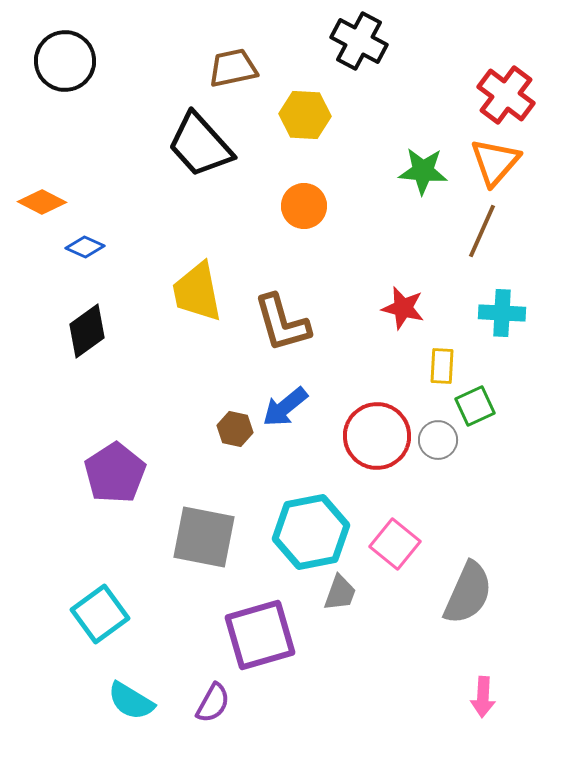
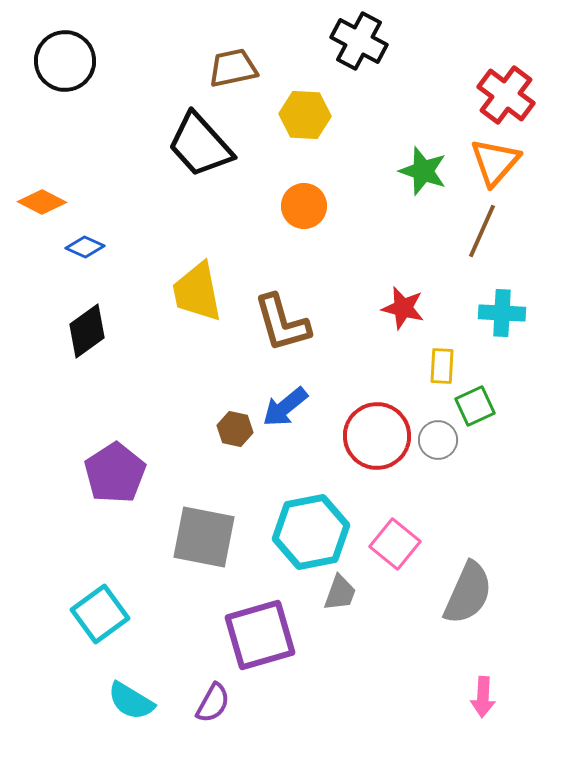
green star: rotated 15 degrees clockwise
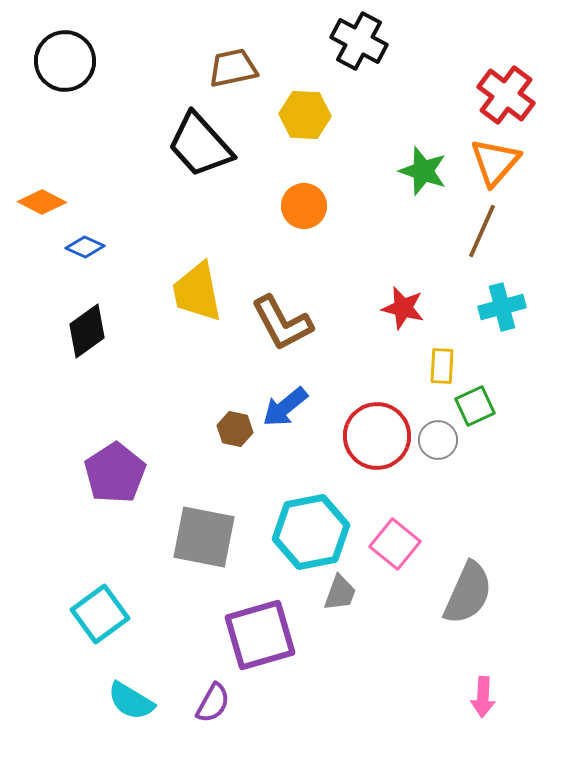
cyan cross: moved 6 px up; rotated 18 degrees counterclockwise
brown L-shape: rotated 12 degrees counterclockwise
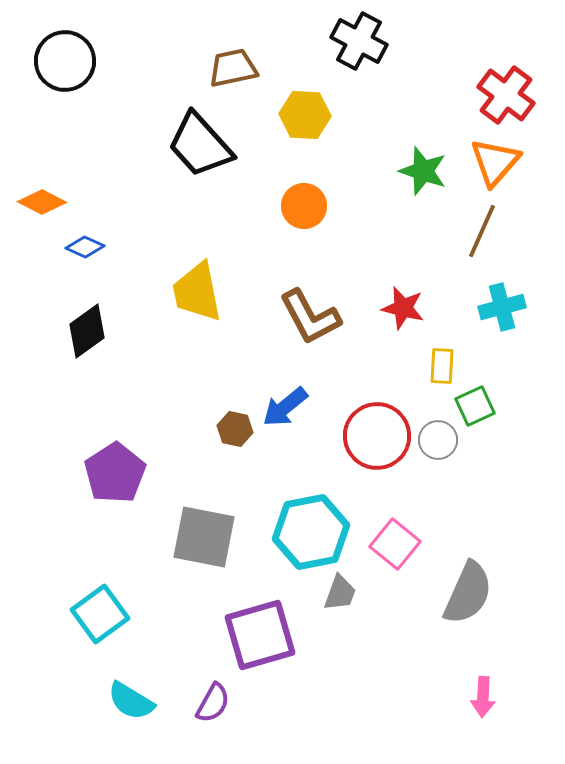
brown L-shape: moved 28 px right, 6 px up
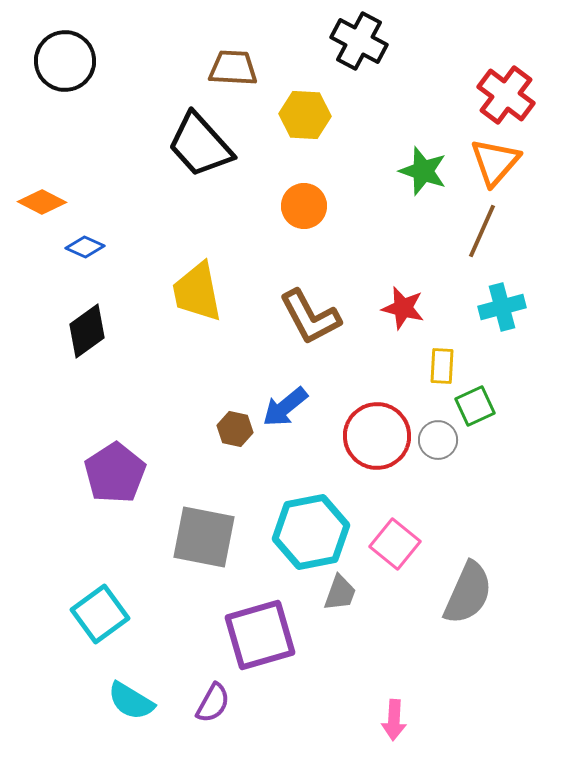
brown trapezoid: rotated 15 degrees clockwise
pink arrow: moved 89 px left, 23 px down
